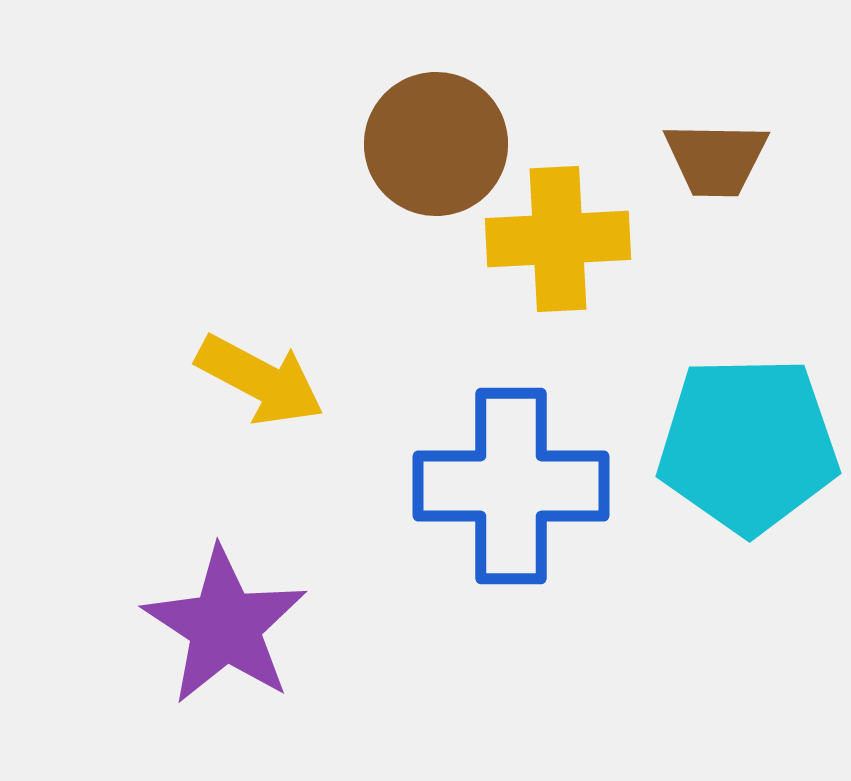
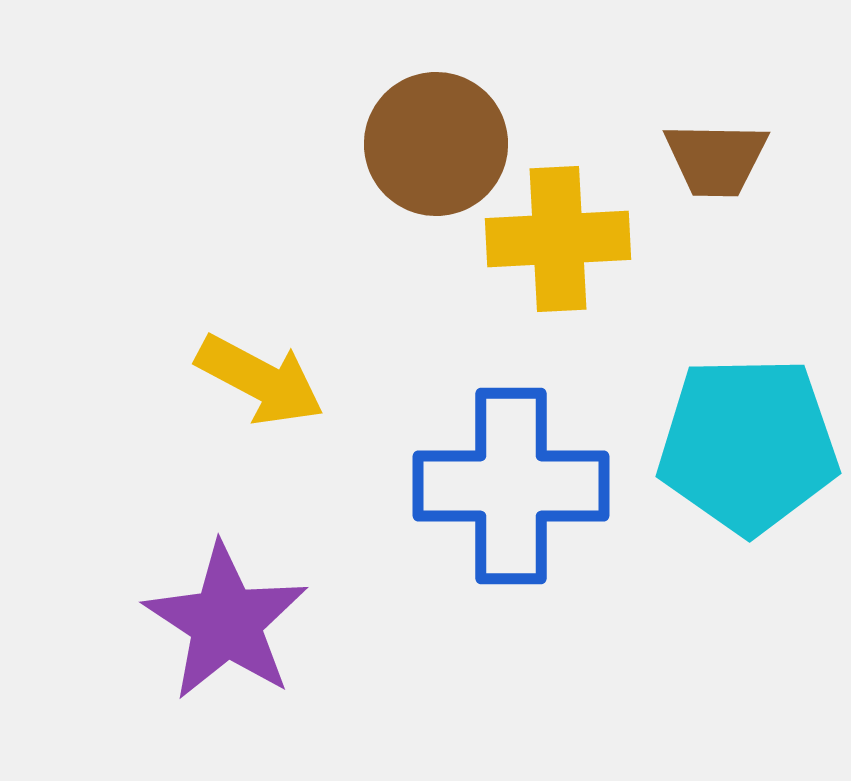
purple star: moved 1 px right, 4 px up
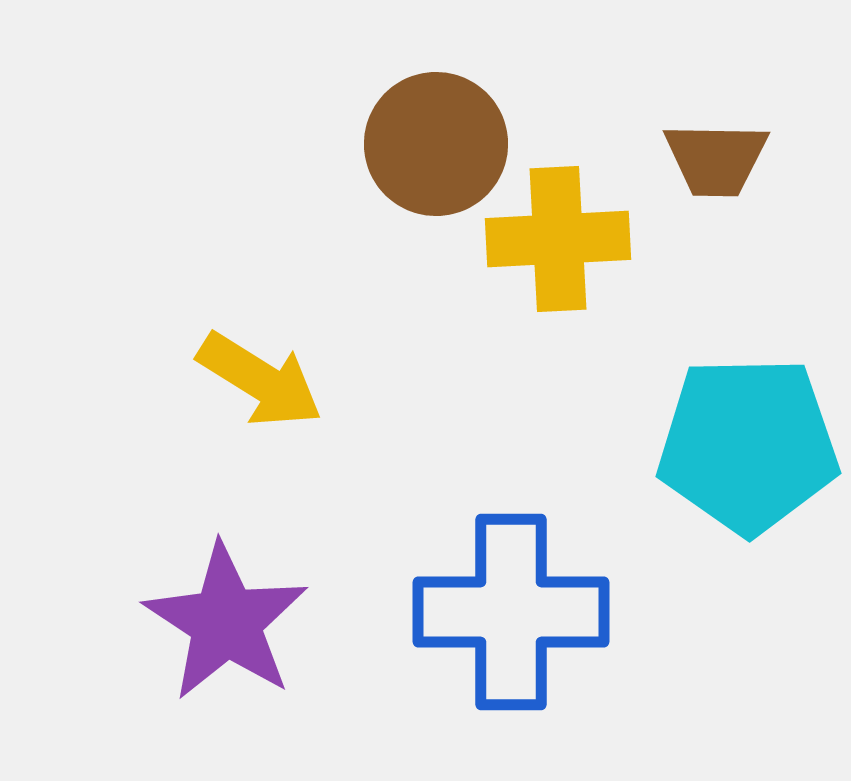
yellow arrow: rotated 4 degrees clockwise
blue cross: moved 126 px down
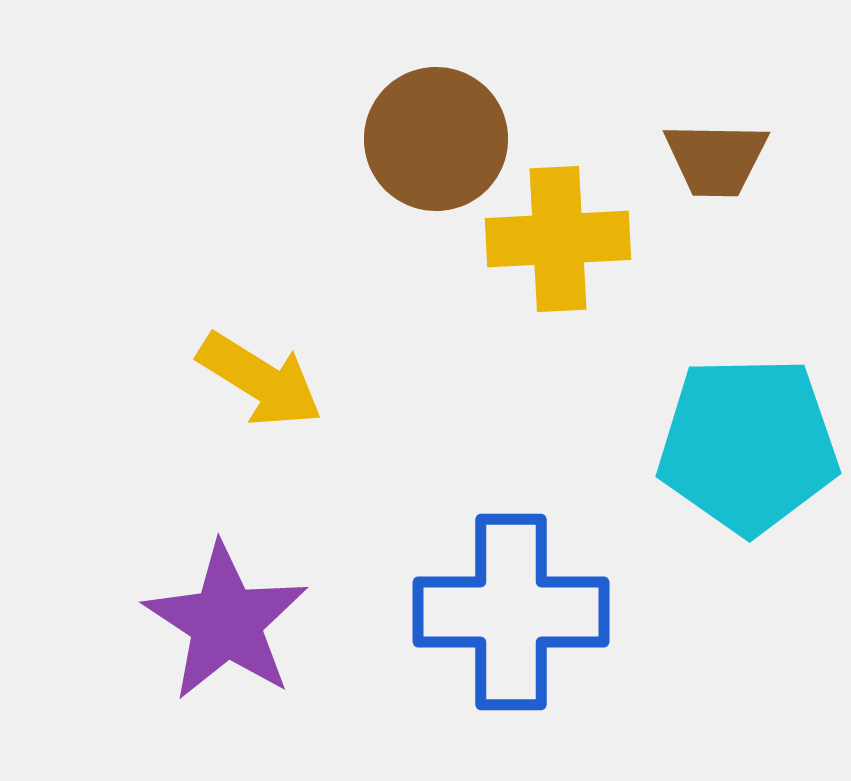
brown circle: moved 5 px up
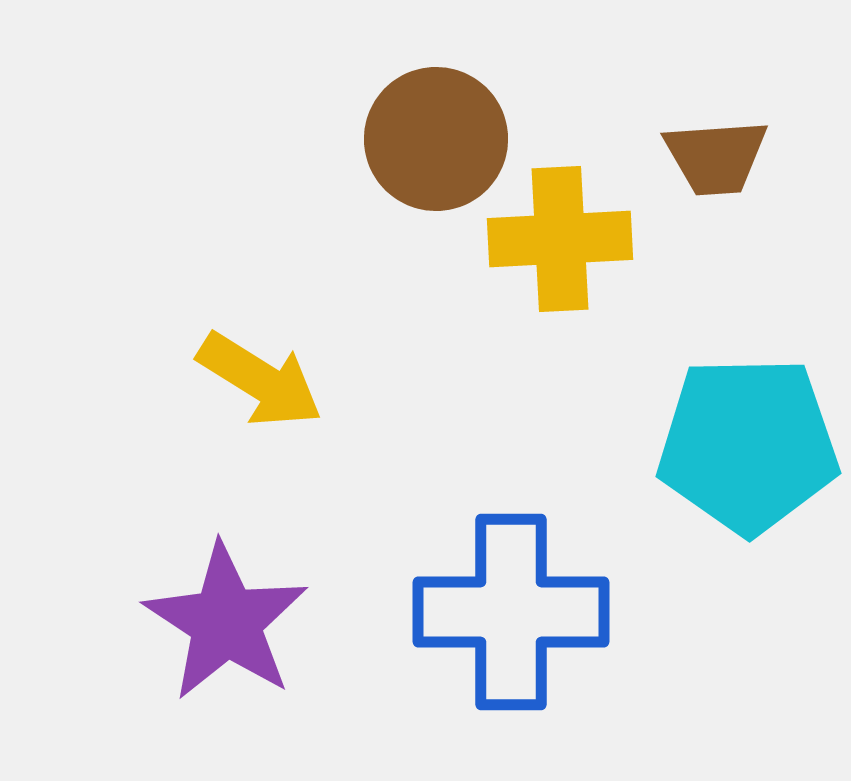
brown trapezoid: moved 2 px up; rotated 5 degrees counterclockwise
yellow cross: moved 2 px right
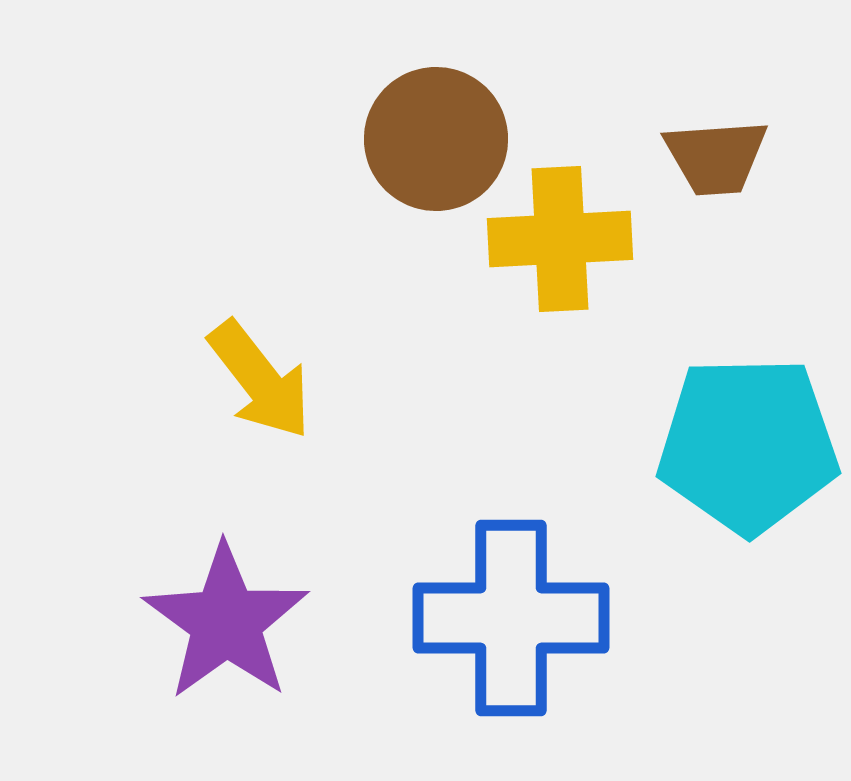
yellow arrow: rotated 20 degrees clockwise
blue cross: moved 6 px down
purple star: rotated 3 degrees clockwise
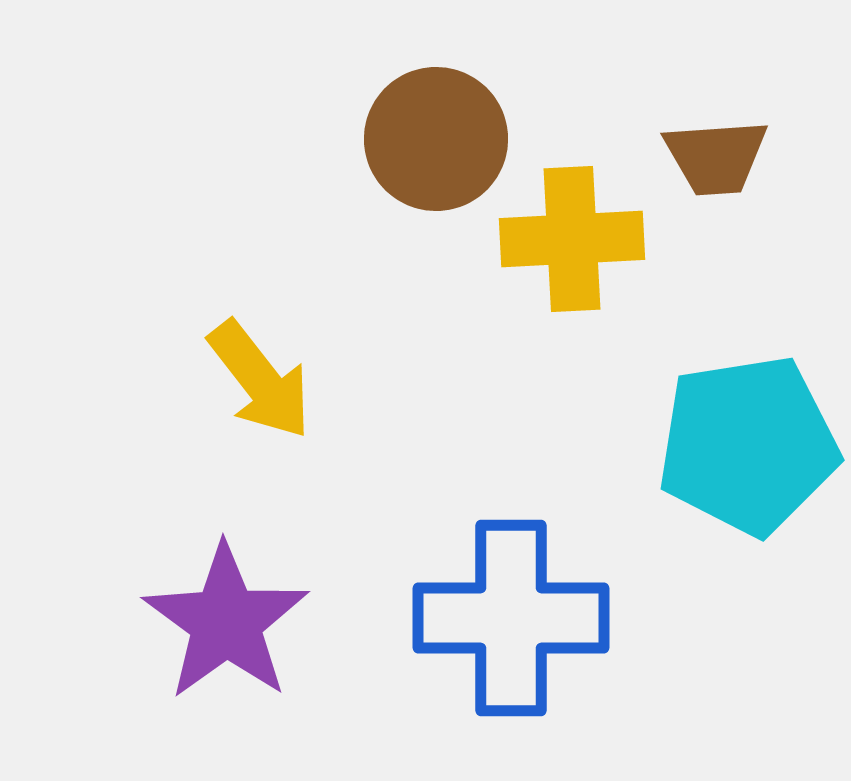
yellow cross: moved 12 px right
cyan pentagon: rotated 8 degrees counterclockwise
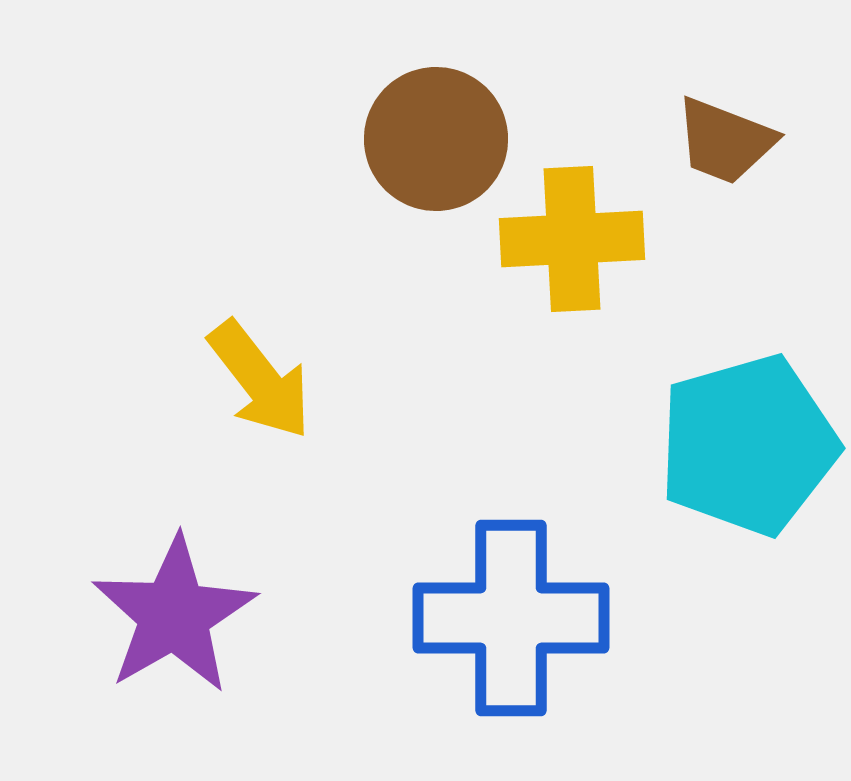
brown trapezoid: moved 9 px right, 16 px up; rotated 25 degrees clockwise
cyan pentagon: rotated 7 degrees counterclockwise
purple star: moved 52 px left, 7 px up; rotated 6 degrees clockwise
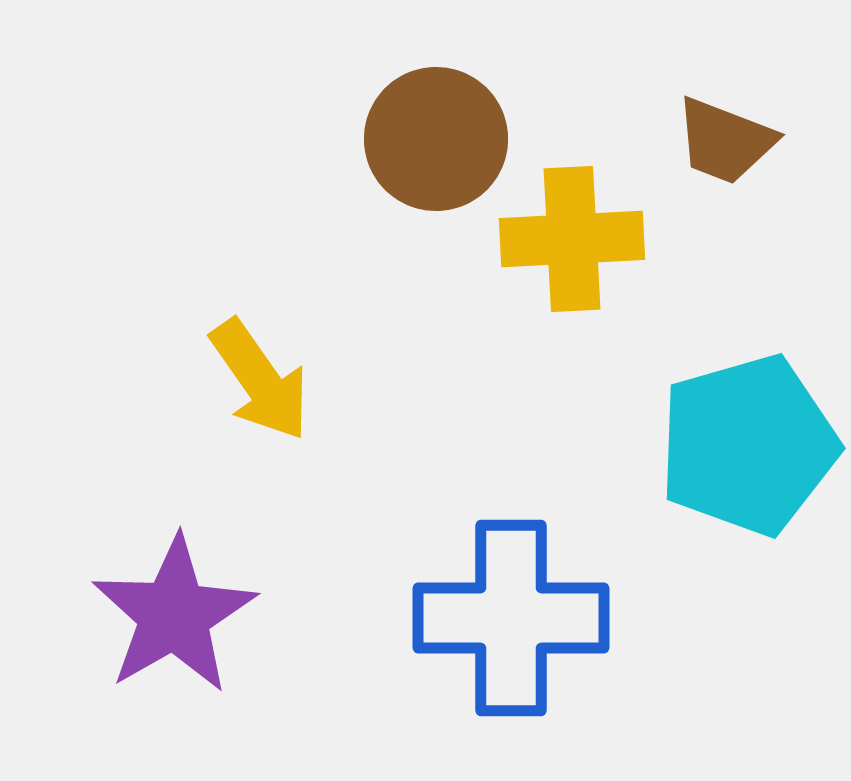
yellow arrow: rotated 3 degrees clockwise
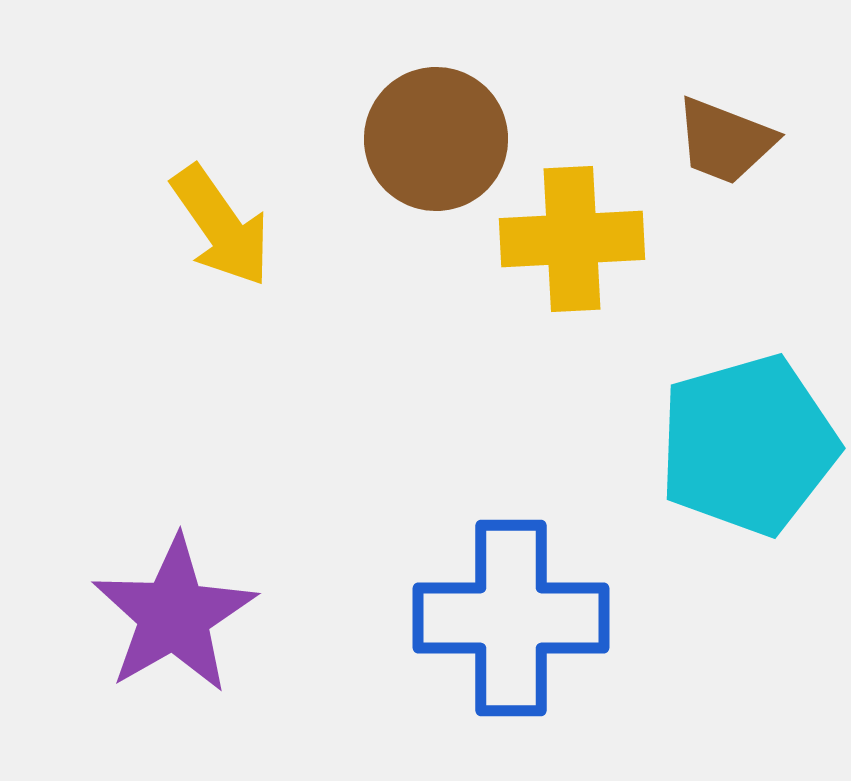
yellow arrow: moved 39 px left, 154 px up
